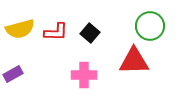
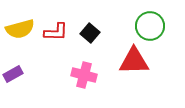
pink cross: rotated 15 degrees clockwise
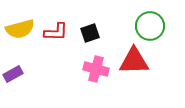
black square: rotated 30 degrees clockwise
pink cross: moved 12 px right, 6 px up
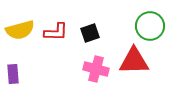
yellow semicircle: moved 1 px down
purple rectangle: rotated 66 degrees counterclockwise
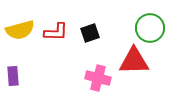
green circle: moved 2 px down
pink cross: moved 2 px right, 9 px down
purple rectangle: moved 2 px down
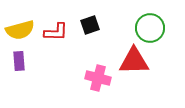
black square: moved 8 px up
purple rectangle: moved 6 px right, 15 px up
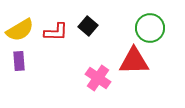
black square: moved 2 px left, 1 px down; rotated 30 degrees counterclockwise
yellow semicircle: rotated 16 degrees counterclockwise
pink cross: rotated 20 degrees clockwise
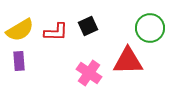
black square: rotated 24 degrees clockwise
red triangle: moved 6 px left
pink cross: moved 9 px left, 5 px up
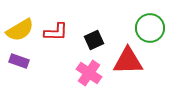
black square: moved 6 px right, 14 px down
purple rectangle: rotated 66 degrees counterclockwise
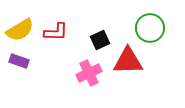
black square: moved 6 px right
pink cross: rotated 30 degrees clockwise
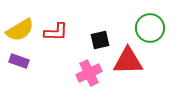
black square: rotated 12 degrees clockwise
